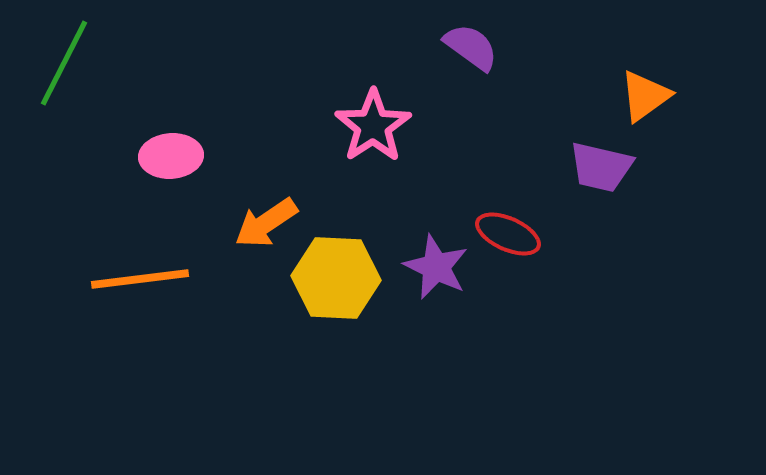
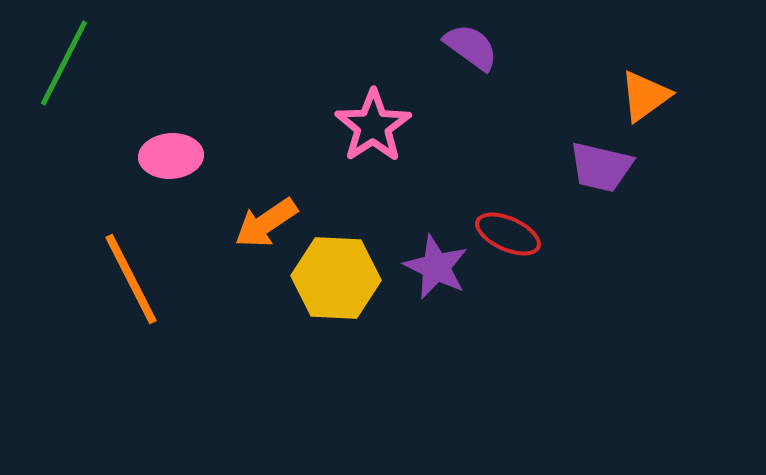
orange line: moved 9 px left; rotated 70 degrees clockwise
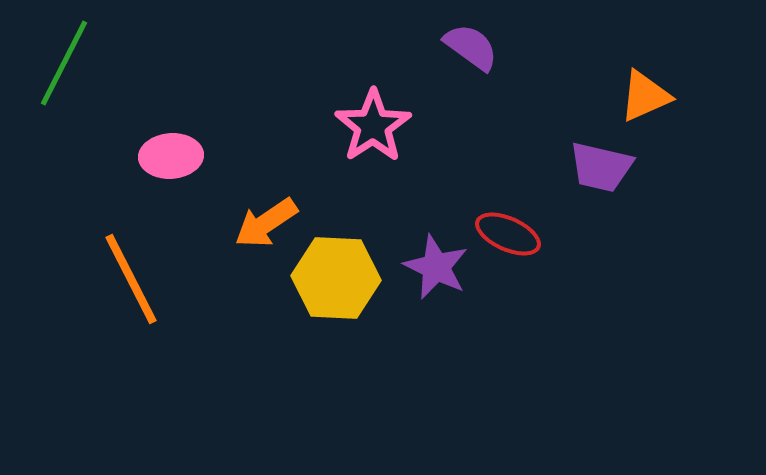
orange triangle: rotated 12 degrees clockwise
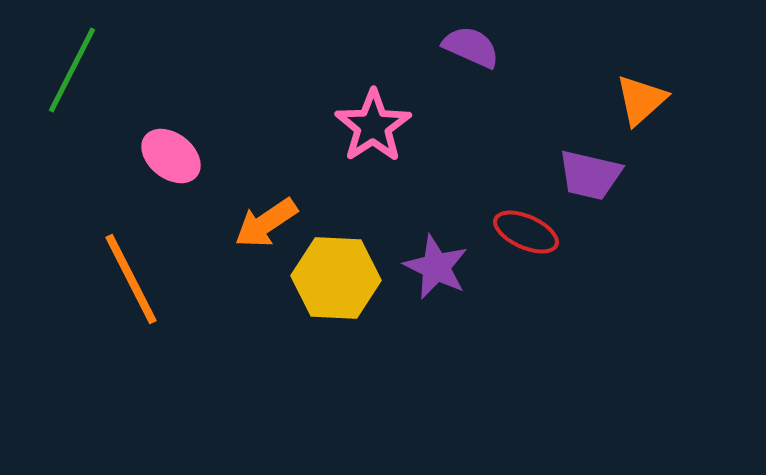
purple semicircle: rotated 12 degrees counterclockwise
green line: moved 8 px right, 7 px down
orange triangle: moved 4 px left, 4 px down; rotated 18 degrees counterclockwise
pink ellipse: rotated 42 degrees clockwise
purple trapezoid: moved 11 px left, 8 px down
red ellipse: moved 18 px right, 2 px up
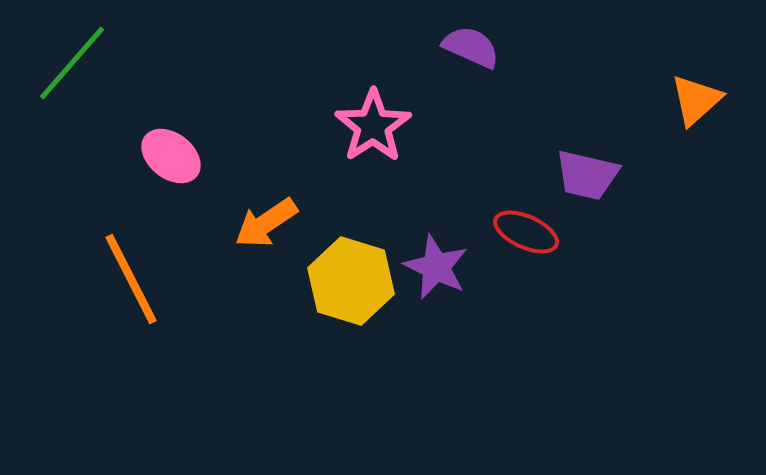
green line: moved 7 px up; rotated 14 degrees clockwise
orange triangle: moved 55 px right
purple trapezoid: moved 3 px left
yellow hexagon: moved 15 px right, 3 px down; rotated 14 degrees clockwise
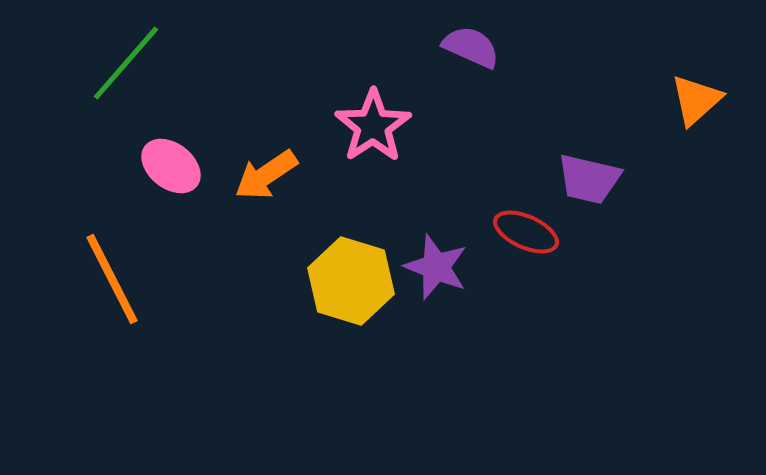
green line: moved 54 px right
pink ellipse: moved 10 px down
purple trapezoid: moved 2 px right, 4 px down
orange arrow: moved 48 px up
purple star: rotated 4 degrees counterclockwise
orange line: moved 19 px left
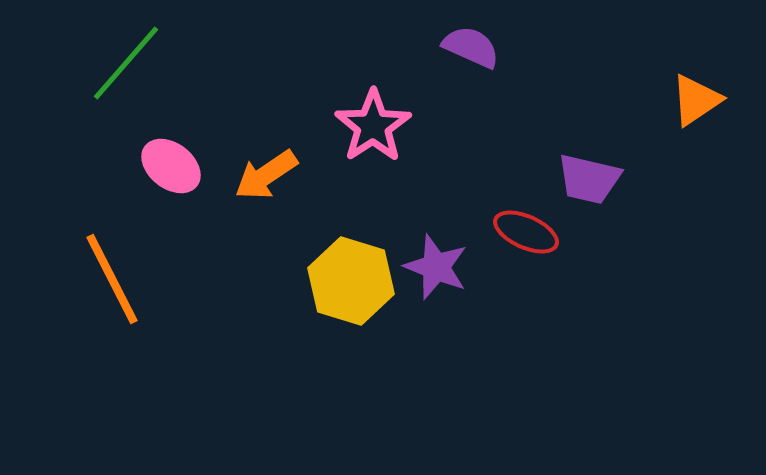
orange triangle: rotated 8 degrees clockwise
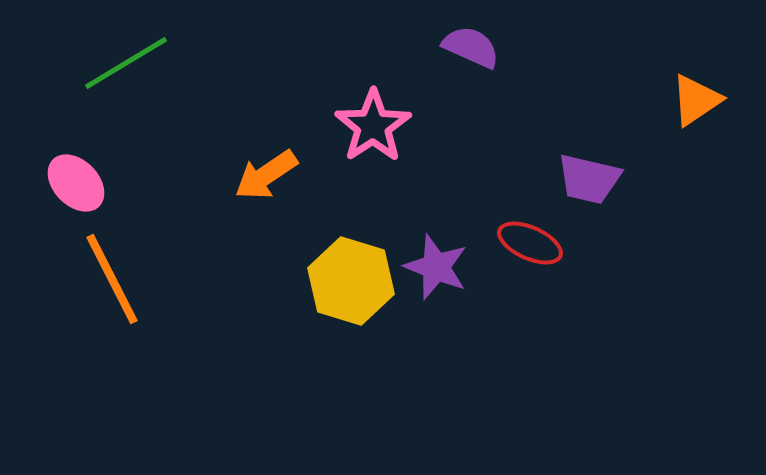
green line: rotated 18 degrees clockwise
pink ellipse: moved 95 px left, 17 px down; rotated 8 degrees clockwise
red ellipse: moved 4 px right, 11 px down
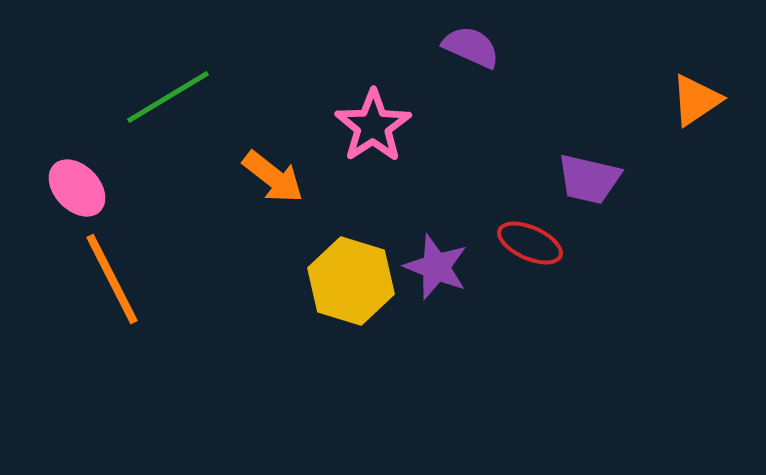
green line: moved 42 px right, 34 px down
orange arrow: moved 7 px right, 2 px down; rotated 108 degrees counterclockwise
pink ellipse: moved 1 px right, 5 px down
